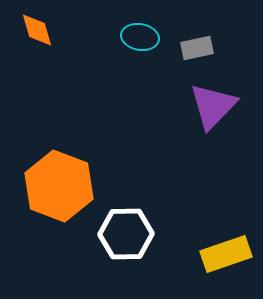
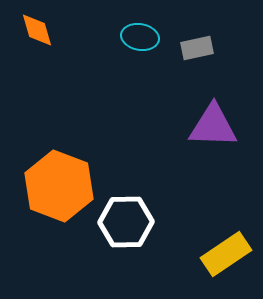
purple triangle: moved 20 px down; rotated 48 degrees clockwise
white hexagon: moved 12 px up
yellow rectangle: rotated 15 degrees counterclockwise
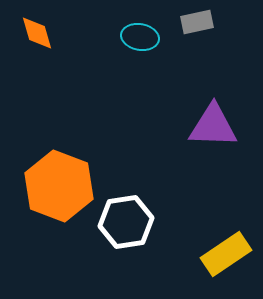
orange diamond: moved 3 px down
gray rectangle: moved 26 px up
white hexagon: rotated 8 degrees counterclockwise
